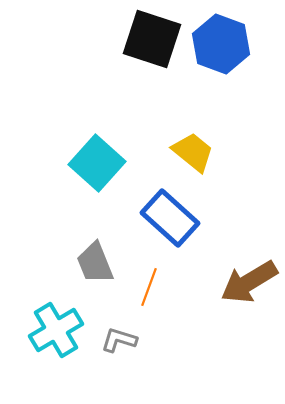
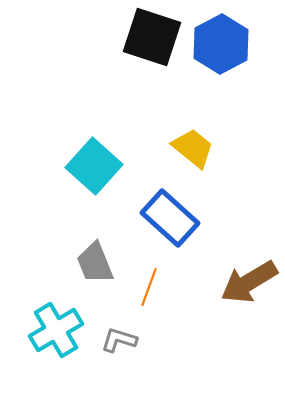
black square: moved 2 px up
blue hexagon: rotated 12 degrees clockwise
yellow trapezoid: moved 4 px up
cyan square: moved 3 px left, 3 px down
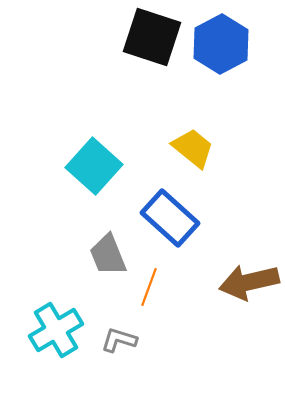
gray trapezoid: moved 13 px right, 8 px up
brown arrow: rotated 18 degrees clockwise
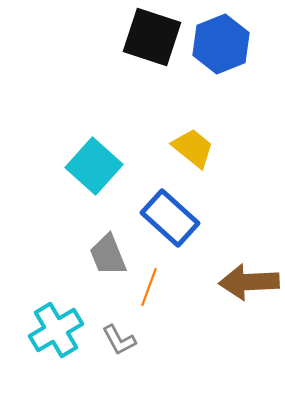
blue hexagon: rotated 6 degrees clockwise
brown arrow: rotated 10 degrees clockwise
gray L-shape: rotated 135 degrees counterclockwise
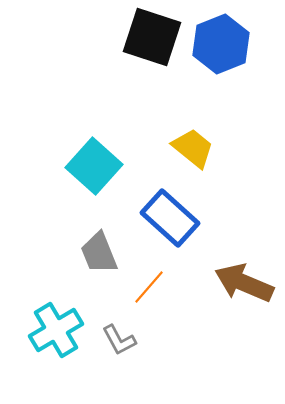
gray trapezoid: moved 9 px left, 2 px up
brown arrow: moved 5 px left, 1 px down; rotated 26 degrees clockwise
orange line: rotated 21 degrees clockwise
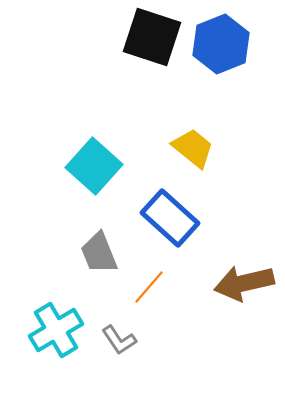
brown arrow: rotated 36 degrees counterclockwise
gray L-shape: rotated 6 degrees counterclockwise
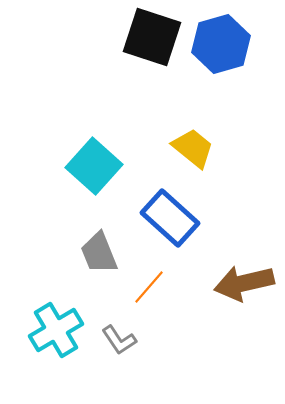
blue hexagon: rotated 6 degrees clockwise
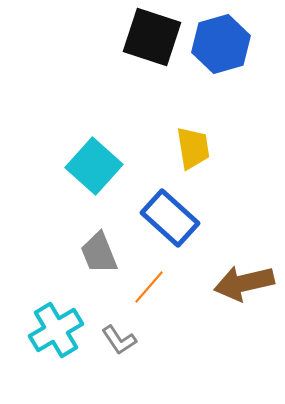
yellow trapezoid: rotated 42 degrees clockwise
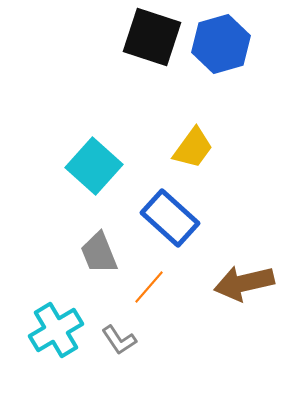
yellow trapezoid: rotated 45 degrees clockwise
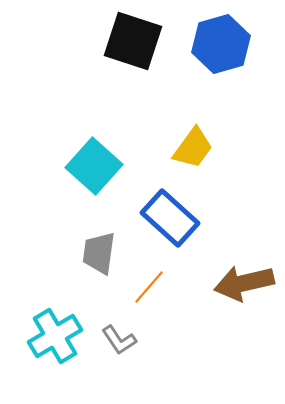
black square: moved 19 px left, 4 px down
gray trapezoid: rotated 30 degrees clockwise
cyan cross: moved 1 px left, 6 px down
